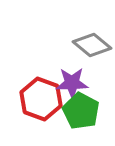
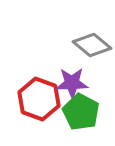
red hexagon: moved 2 px left
green pentagon: moved 1 px down
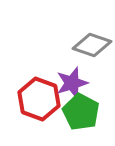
gray diamond: rotated 21 degrees counterclockwise
purple star: rotated 16 degrees counterclockwise
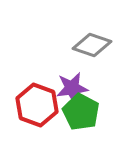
purple star: moved 5 px down; rotated 8 degrees clockwise
red hexagon: moved 2 px left, 6 px down
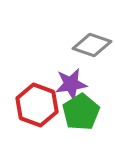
purple star: moved 1 px left, 4 px up
green pentagon: rotated 12 degrees clockwise
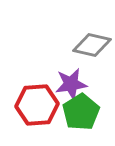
gray diamond: rotated 6 degrees counterclockwise
red hexagon: rotated 24 degrees counterclockwise
